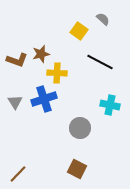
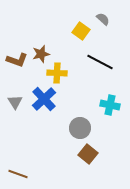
yellow square: moved 2 px right
blue cross: rotated 25 degrees counterclockwise
brown square: moved 11 px right, 15 px up; rotated 12 degrees clockwise
brown line: rotated 66 degrees clockwise
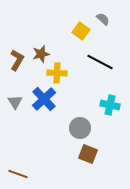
brown L-shape: rotated 80 degrees counterclockwise
brown square: rotated 18 degrees counterclockwise
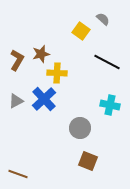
black line: moved 7 px right
gray triangle: moved 1 px right, 1 px up; rotated 35 degrees clockwise
brown square: moved 7 px down
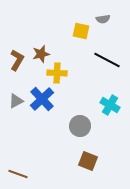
gray semicircle: rotated 128 degrees clockwise
yellow square: rotated 24 degrees counterclockwise
black line: moved 2 px up
blue cross: moved 2 px left
cyan cross: rotated 18 degrees clockwise
gray circle: moved 2 px up
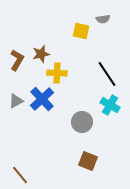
black line: moved 14 px down; rotated 28 degrees clockwise
gray circle: moved 2 px right, 4 px up
brown line: moved 2 px right, 1 px down; rotated 30 degrees clockwise
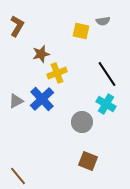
gray semicircle: moved 2 px down
brown L-shape: moved 34 px up
yellow cross: rotated 24 degrees counterclockwise
cyan cross: moved 4 px left, 1 px up
brown line: moved 2 px left, 1 px down
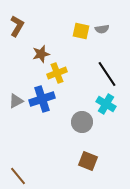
gray semicircle: moved 1 px left, 8 px down
blue cross: rotated 25 degrees clockwise
